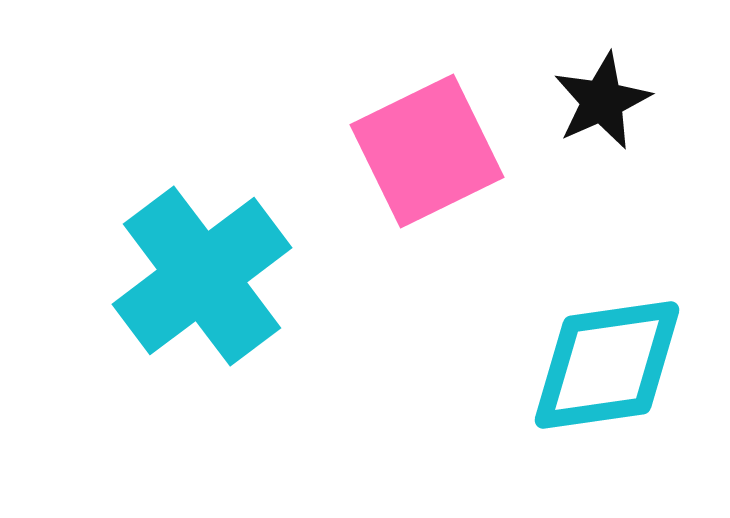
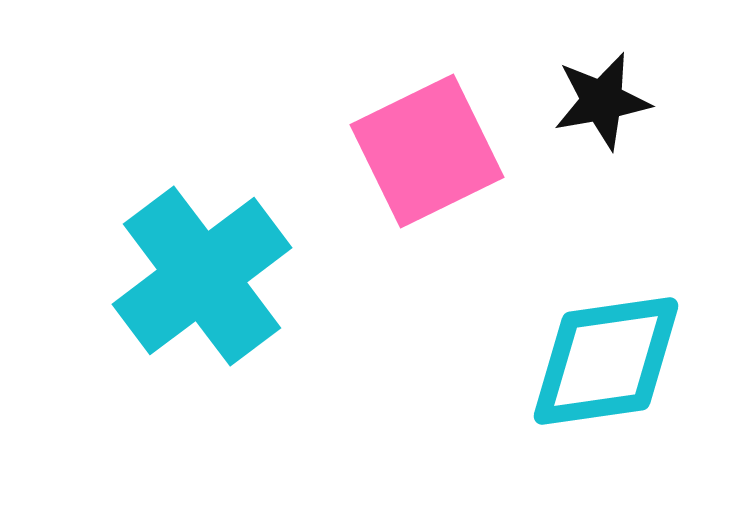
black star: rotated 14 degrees clockwise
cyan diamond: moved 1 px left, 4 px up
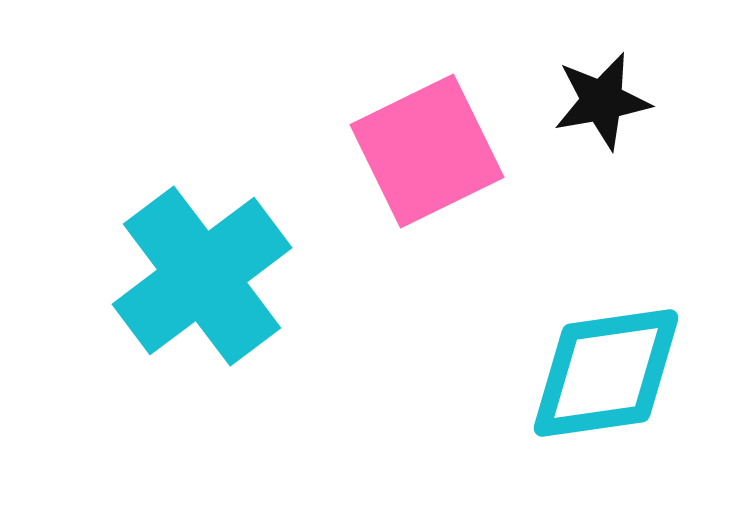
cyan diamond: moved 12 px down
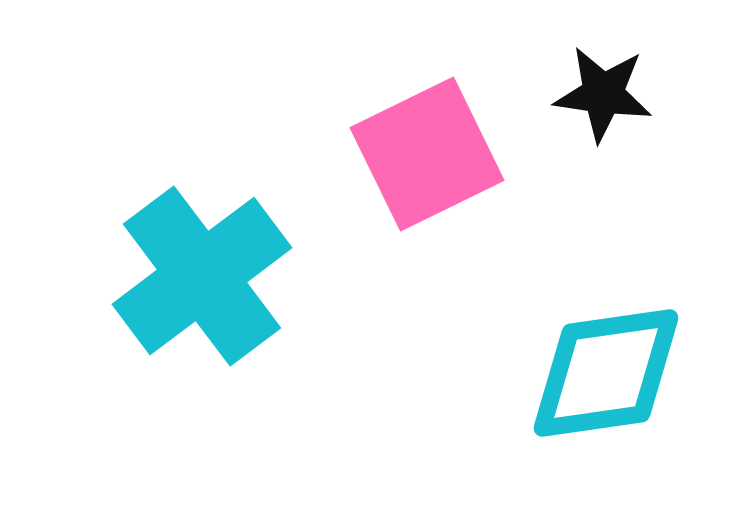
black star: moved 1 px right, 7 px up; rotated 18 degrees clockwise
pink square: moved 3 px down
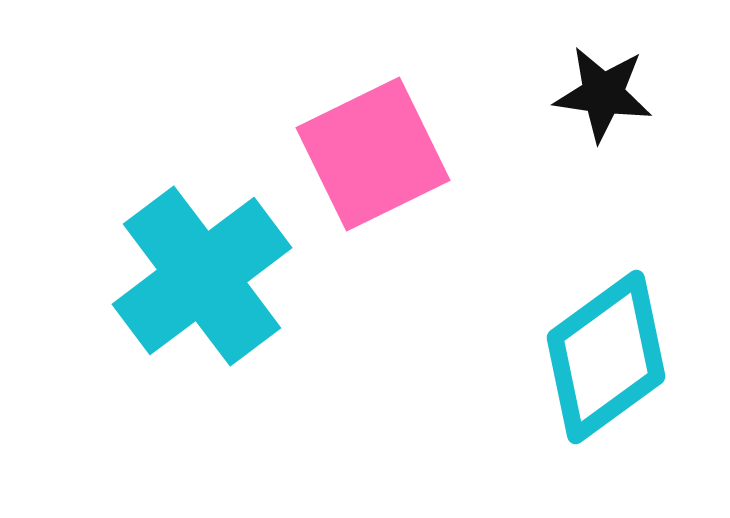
pink square: moved 54 px left
cyan diamond: moved 16 px up; rotated 28 degrees counterclockwise
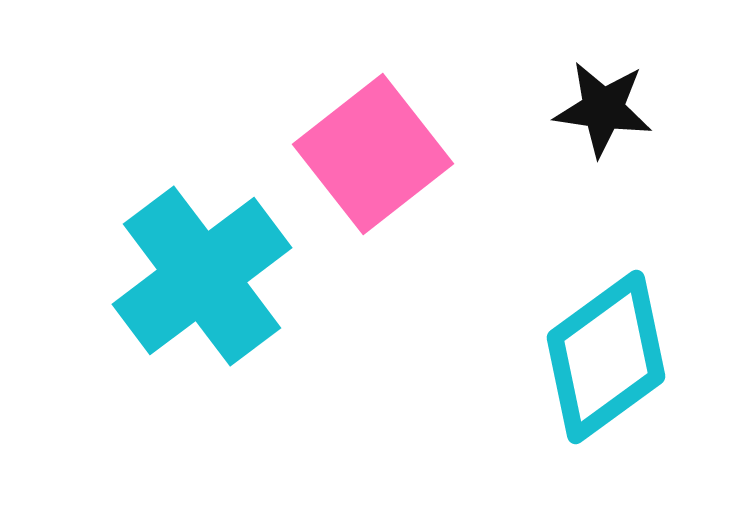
black star: moved 15 px down
pink square: rotated 12 degrees counterclockwise
